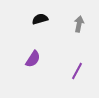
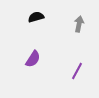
black semicircle: moved 4 px left, 2 px up
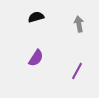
gray arrow: rotated 21 degrees counterclockwise
purple semicircle: moved 3 px right, 1 px up
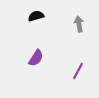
black semicircle: moved 1 px up
purple line: moved 1 px right
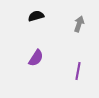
gray arrow: rotated 28 degrees clockwise
purple line: rotated 18 degrees counterclockwise
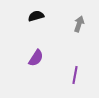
purple line: moved 3 px left, 4 px down
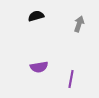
purple semicircle: moved 3 px right, 9 px down; rotated 48 degrees clockwise
purple line: moved 4 px left, 4 px down
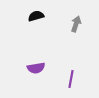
gray arrow: moved 3 px left
purple semicircle: moved 3 px left, 1 px down
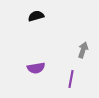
gray arrow: moved 7 px right, 26 px down
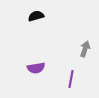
gray arrow: moved 2 px right, 1 px up
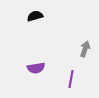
black semicircle: moved 1 px left
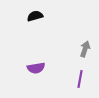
purple line: moved 9 px right
